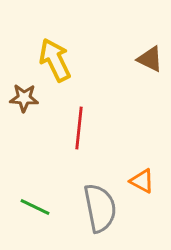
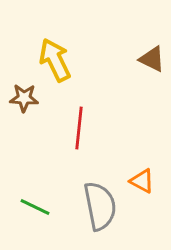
brown triangle: moved 2 px right
gray semicircle: moved 2 px up
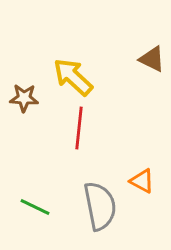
yellow arrow: moved 18 px right, 17 px down; rotated 21 degrees counterclockwise
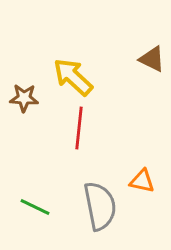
orange triangle: rotated 16 degrees counterclockwise
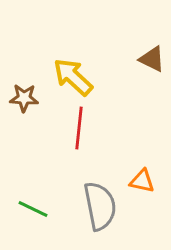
green line: moved 2 px left, 2 px down
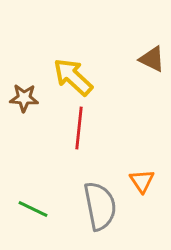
orange triangle: rotated 44 degrees clockwise
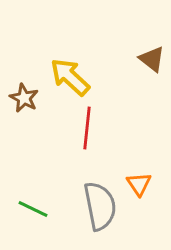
brown triangle: rotated 12 degrees clockwise
yellow arrow: moved 3 px left
brown star: rotated 24 degrees clockwise
red line: moved 8 px right
orange triangle: moved 3 px left, 3 px down
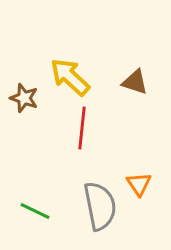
brown triangle: moved 17 px left, 23 px down; rotated 20 degrees counterclockwise
brown star: rotated 8 degrees counterclockwise
red line: moved 5 px left
green line: moved 2 px right, 2 px down
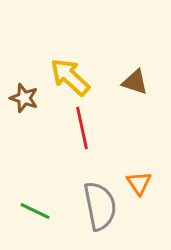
red line: rotated 18 degrees counterclockwise
orange triangle: moved 1 px up
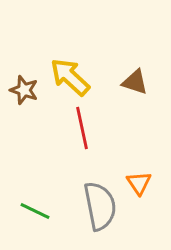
brown star: moved 8 px up
